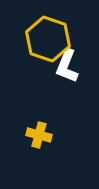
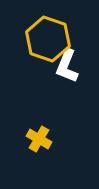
yellow cross: moved 4 px down; rotated 15 degrees clockwise
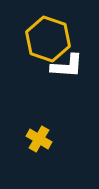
white L-shape: rotated 108 degrees counterclockwise
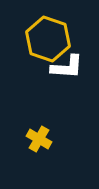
white L-shape: moved 1 px down
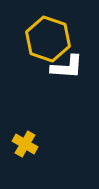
yellow cross: moved 14 px left, 5 px down
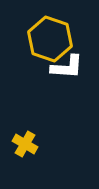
yellow hexagon: moved 2 px right
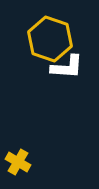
yellow cross: moved 7 px left, 18 px down
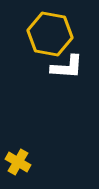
yellow hexagon: moved 5 px up; rotated 9 degrees counterclockwise
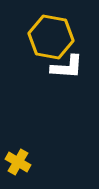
yellow hexagon: moved 1 px right, 3 px down
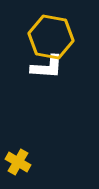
white L-shape: moved 20 px left
